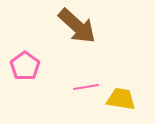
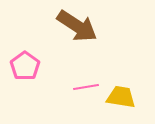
brown arrow: rotated 9 degrees counterclockwise
yellow trapezoid: moved 2 px up
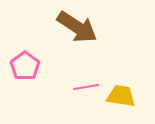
brown arrow: moved 1 px down
yellow trapezoid: moved 1 px up
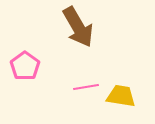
brown arrow: moved 1 px right; rotated 27 degrees clockwise
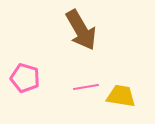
brown arrow: moved 3 px right, 3 px down
pink pentagon: moved 12 px down; rotated 20 degrees counterclockwise
